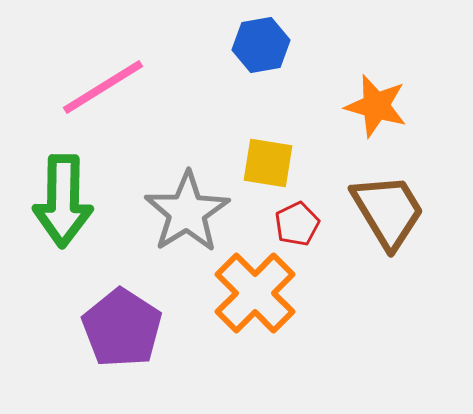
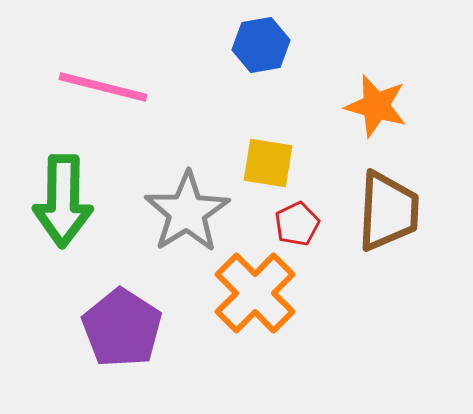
pink line: rotated 46 degrees clockwise
brown trapezoid: rotated 34 degrees clockwise
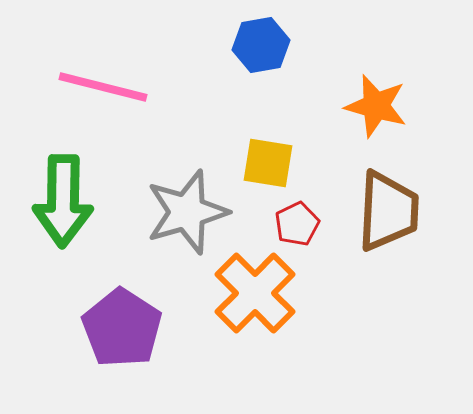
gray star: rotated 16 degrees clockwise
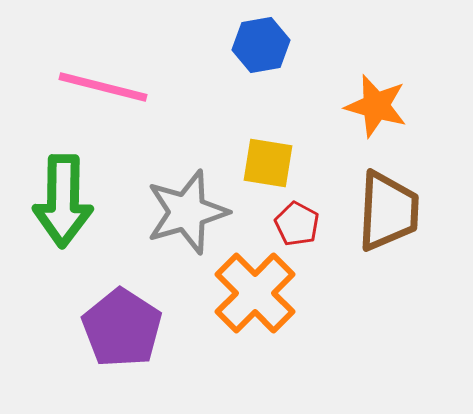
red pentagon: rotated 18 degrees counterclockwise
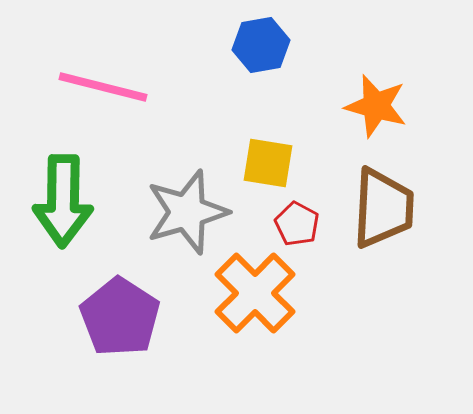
brown trapezoid: moved 5 px left, 3 px up
purple pentagon: moved 2 px left, 11 px up
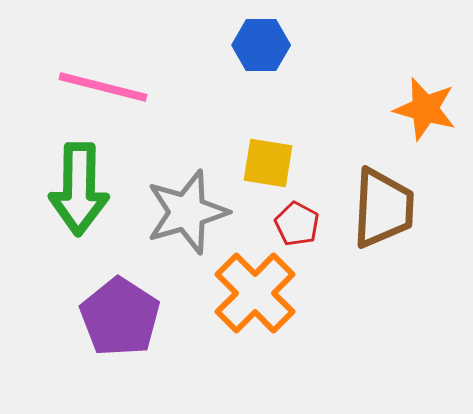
blue hexagon: rotated 10 degrees clockwise
orange star: moved 49 px right, 3 px down
green arrow: moved 16 px right, 12 px up
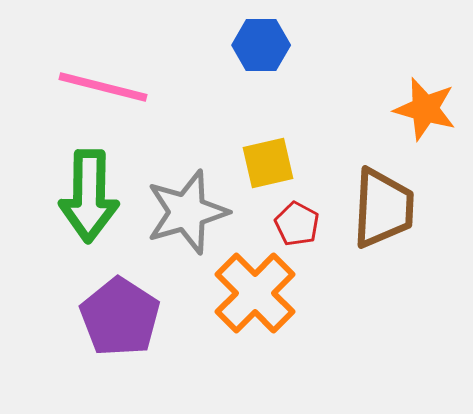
yellow square: rotated 22 degrees counterclockwise
green arrow: moved 10 px right, 7 px down
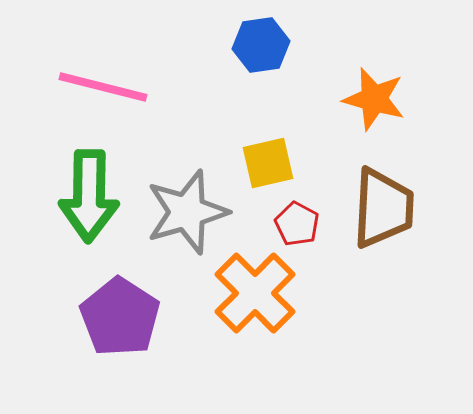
blue hexagon: rotated 8 degrees counterclockwise
orange star: moved 51 px left, 10 px up
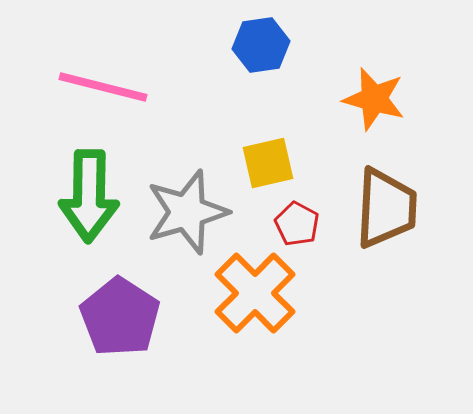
brown trapezoid: moved 3 px right
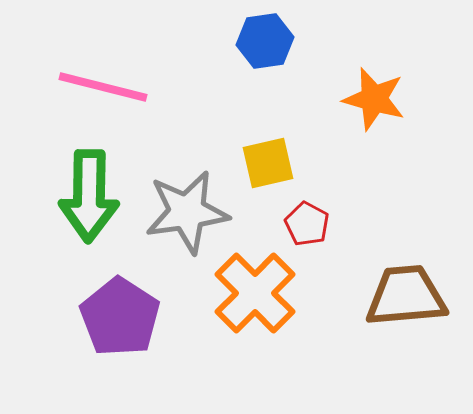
blue hexagon: moved 4 px right, 4 px up
brown trapezoid: moved 20 px right, 88 px down; rotated 98 degrees counterclockwise
gray star: rotated 8 degrees clockwise
red pentagon: moved 10 px right
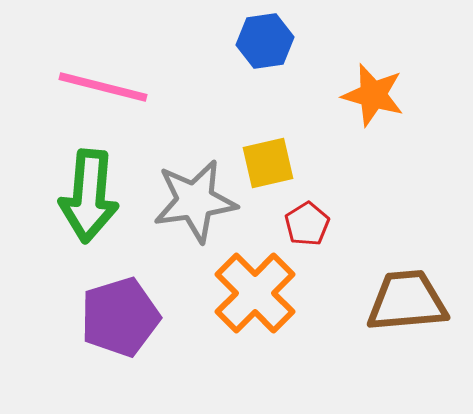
orange star: moved 1 px left, 4 px up
green arrow: rotated 4 degrees clockwise
gray star: moved 8 px right, 11 px up
red pentagon: rotated 12 degrees clockwise
brown trapezoid: moved 1 px right, 5 px down
purple pentagon: rotated 22 degrees clockwise
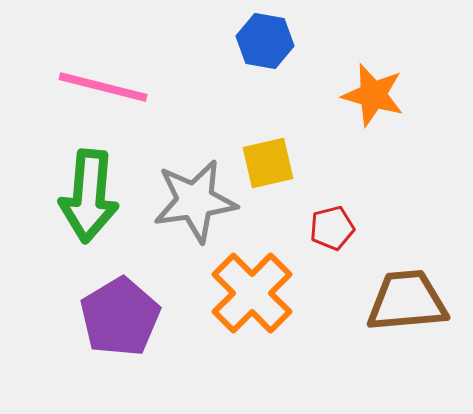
blue hexagon: rotated 18 degrees clockwise
red pentagon: moved 25 px right, 4 px down; rotated 18 degrees clockwise
orange cross: moved 3 px left
purple pentagon: rotated 14 degrees counterclockwise
